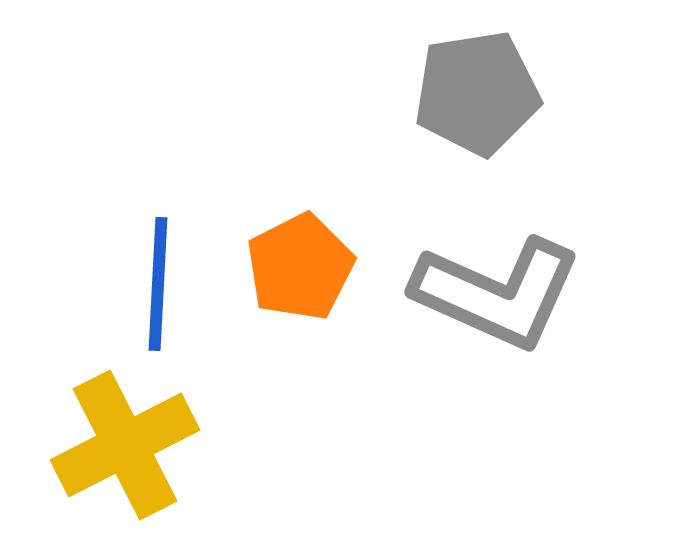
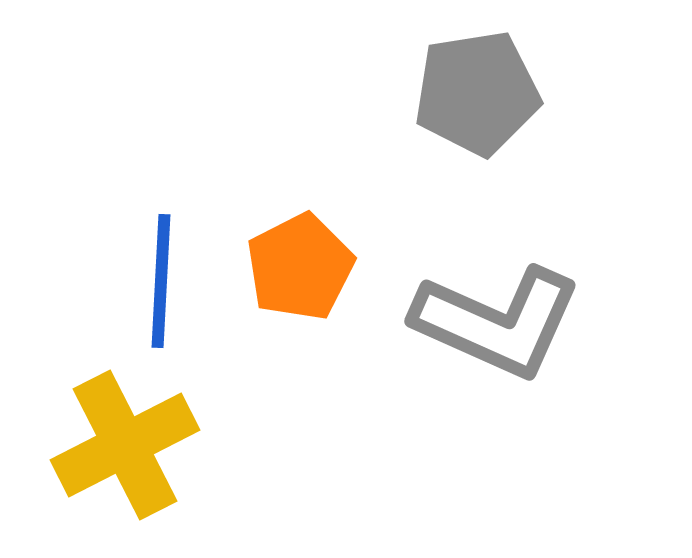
blue line: moved 3 px right, 3 px up
gray L-shape: moved 29 px down
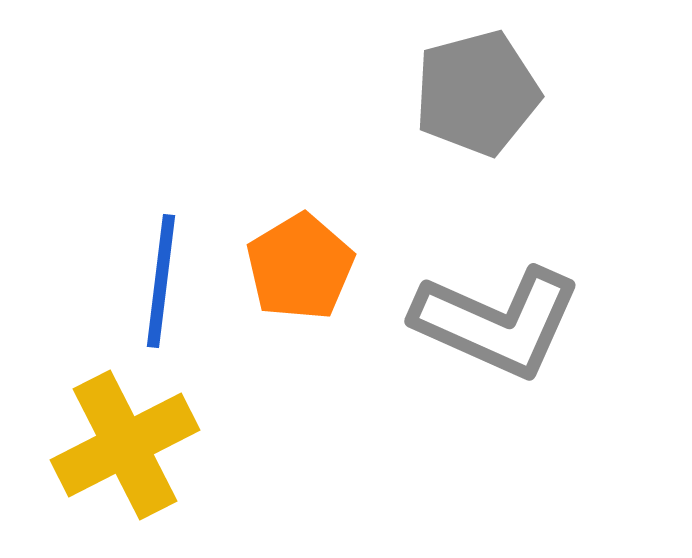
gray pentagon: rotated 6 degrees counterclockwise
orange pentagon: rotated 4 degrees counterclockwise
blue line: rotated 4 degrees clockwise
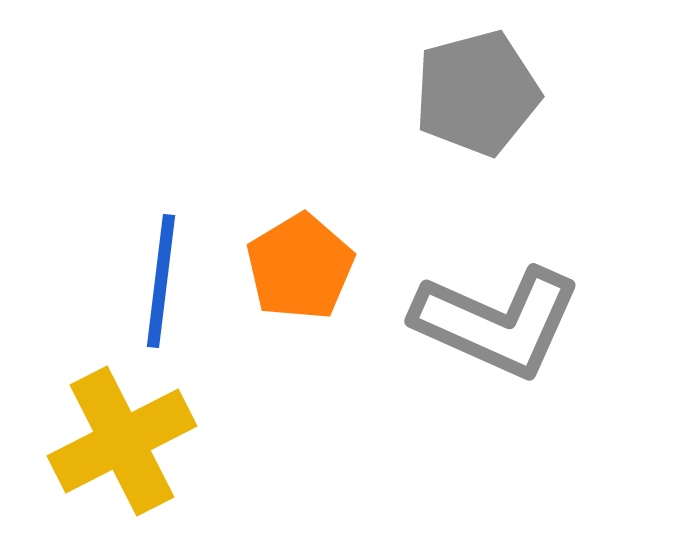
yellow cross: moved 3 px left, 4 px up
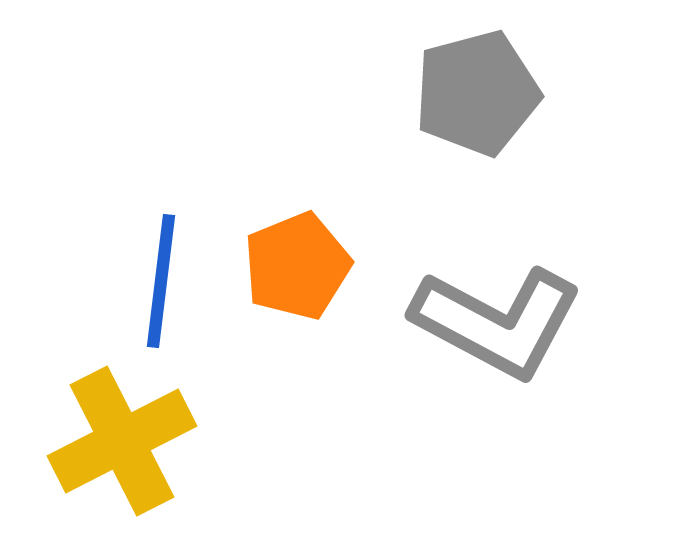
orange pentagon: moved 3 px left, 1 px up; rotated 9 degrees clockwise
gray L-shape: rotated 4 degrees clockwise
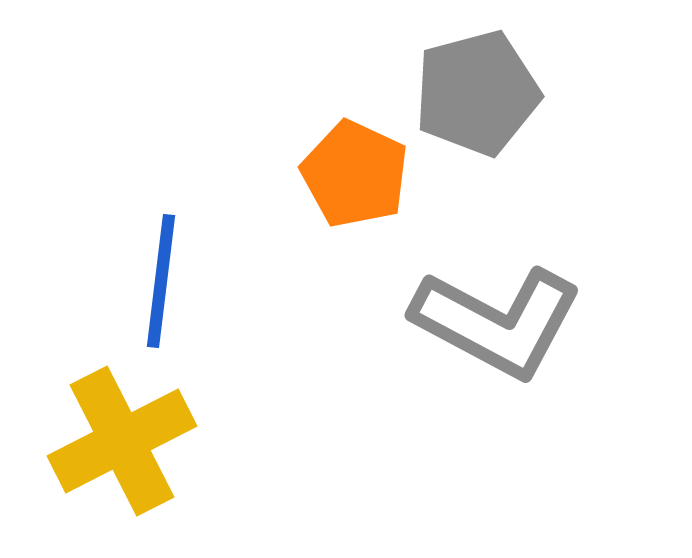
orange pentagon: moved 58 px right, 92 px up; rotated 25 degrees counterclockwise
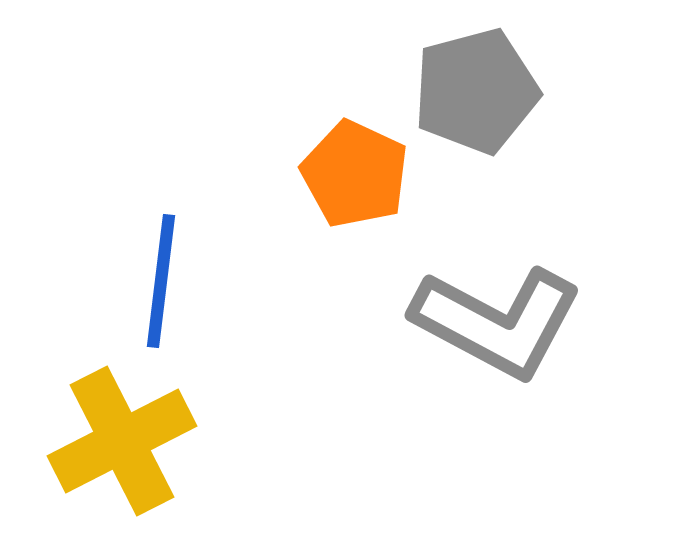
gray pentagon: moved 1 px left, 2 px up
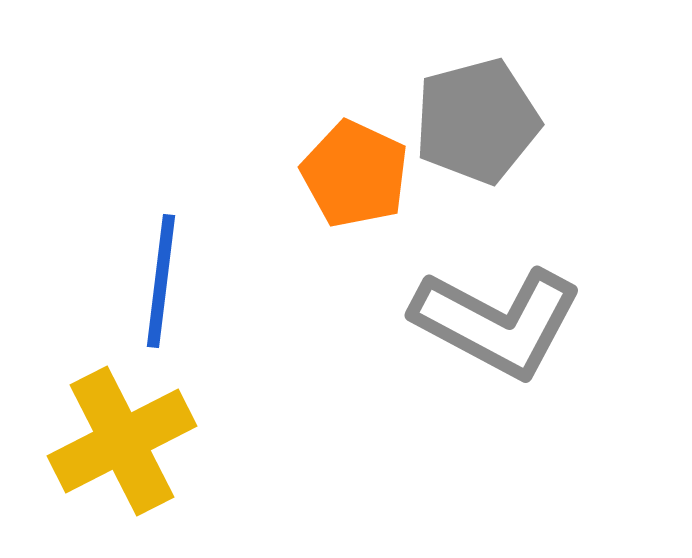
gray pentagon: moved 1 px right, 30 px down
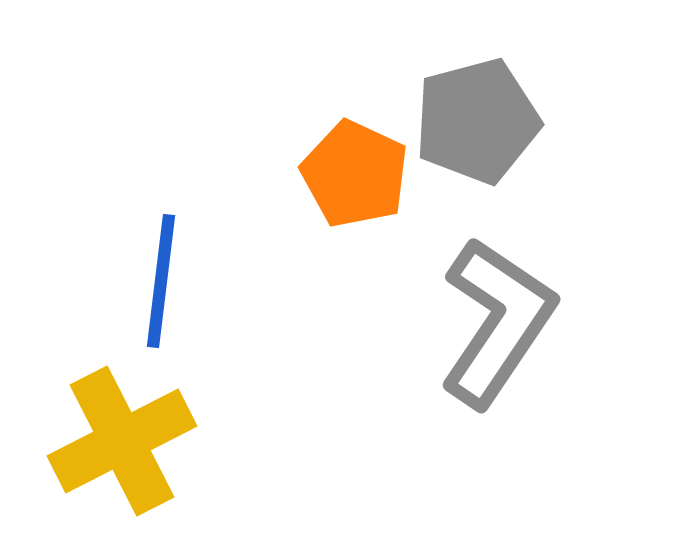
gray L-shape: rotated 84 degrees counterclockwise
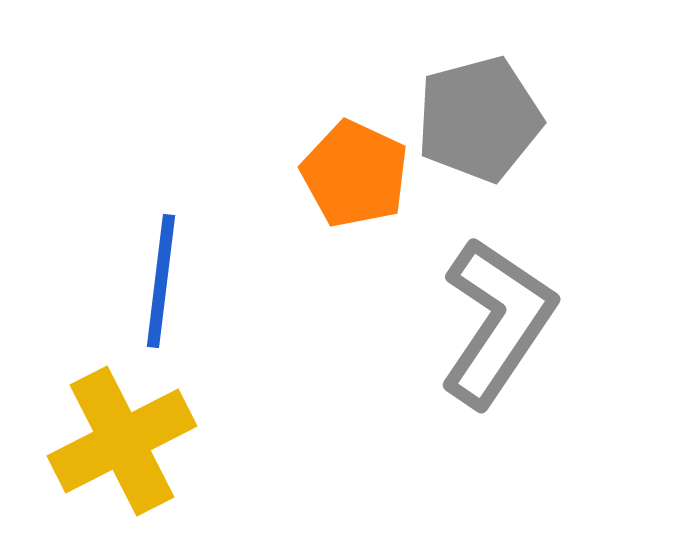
gray pentagon: moved 2 px right, 2 px up
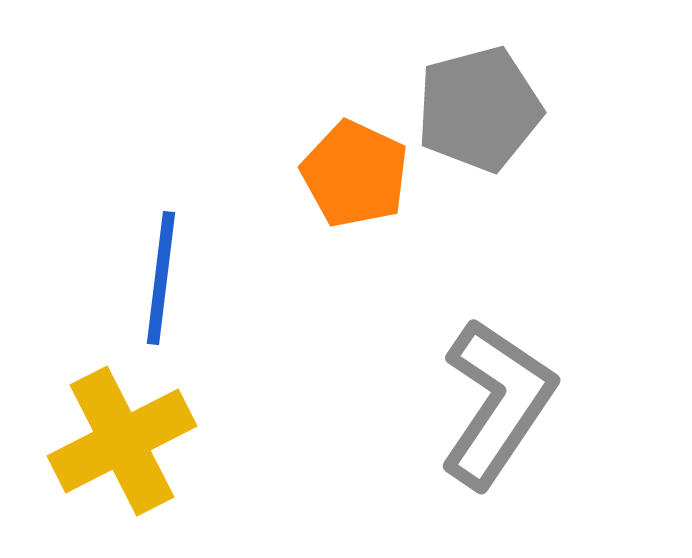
gray pentagon: moved 10 px up
blue line: moved 3 px up
gray L-shape: moved 81 px down
